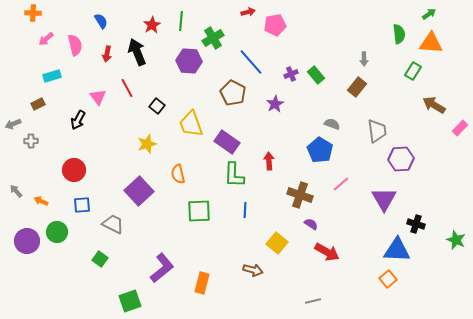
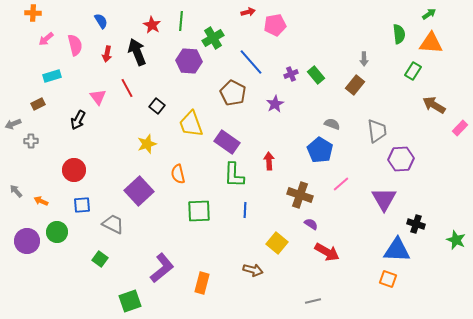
red star at (152, 25): rotated 12 degrees counterclockwise
brown rectangle at (357, 87): moved 2 px left, 2 px up
orange square at (388, 279): rotated 30 degrees counterclockwise
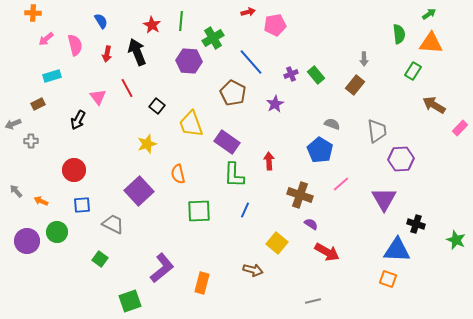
blue line at (245, 210): rotated 21 degrees clockwise
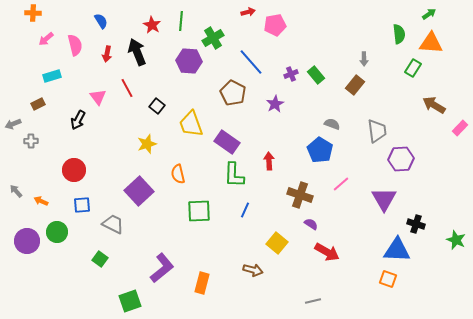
green rectangle at (413, 71): moved 3 px up
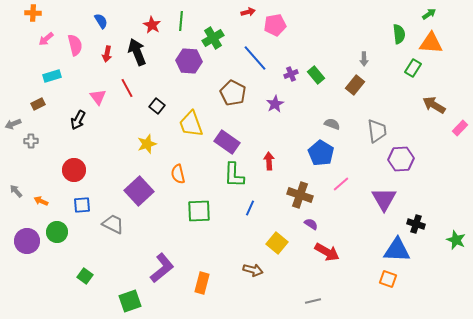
blue line at (251, 62): moved 4 px right, 4 px up
blue pentagon at (320, 150): moved 1 px right, 3 px down
blue line at (245, 210): moved 5 px right, 2 px up
green square at (100, 259): moved 15 px left, 17 px down
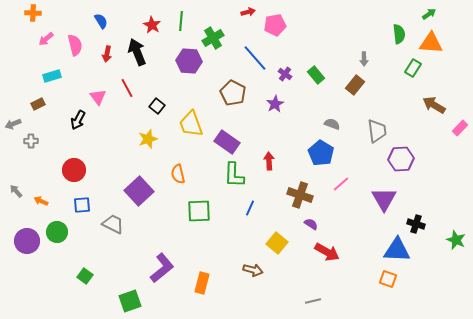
purple cross at (291, 74): moved 6 px left; rotated 32 degrees counterclockwise
yellow star at (147, 144): moved 1 px right, 5 px up
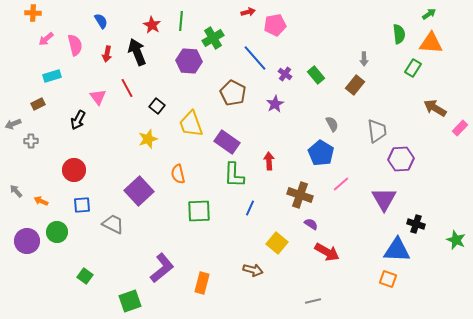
brown arrow at (434, 105): moved 1 px right, 3 px down
gray semicircle at (332, 124): rotated 42 degrees clockwise
